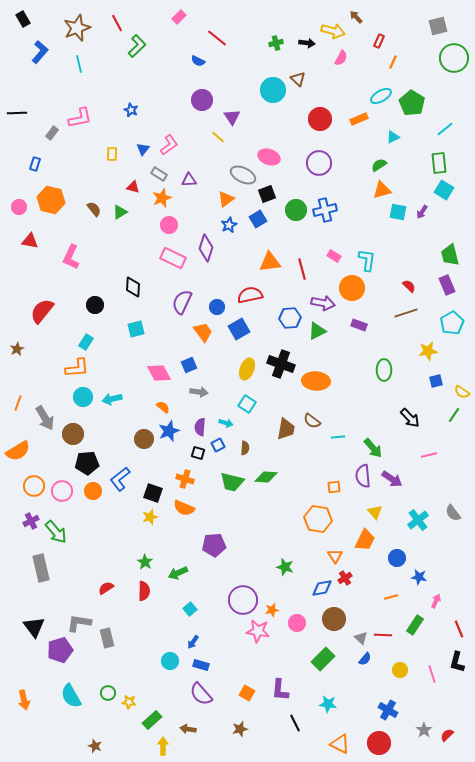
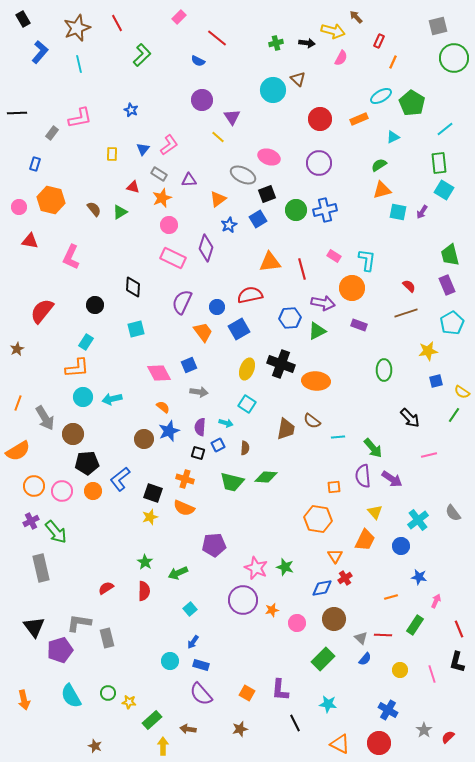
green L-shape at (137, 46): moved 5 px right, 9 px down
orange triangle at (226, 199): moved 8 px left
blue circle at (397, 558): moved 4 px right, 12 px up
pink star at (258, 631): moved 2 px left, 63 px up; rotated 15 degrees clockwise
red semicircle at (447, 735): moved 1 px right, 2 px down
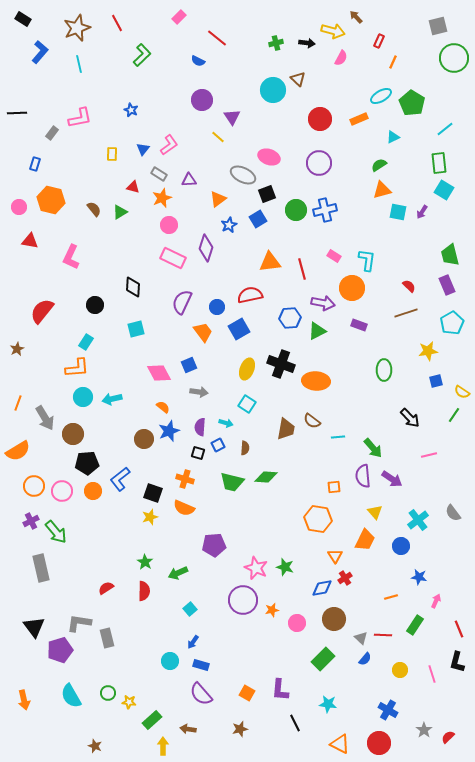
black rectangle at (23, 19): rotated 28 degrees counterclockwise
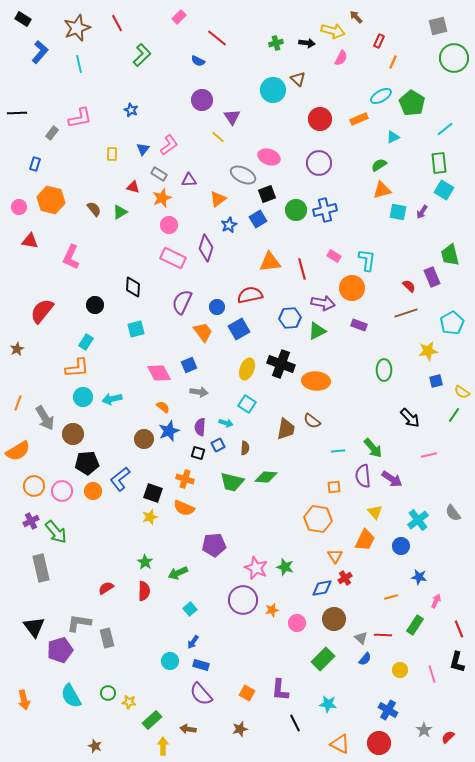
purple rectangle at (447, 285): moved 15 px left, 8 px up
cyan line at (338, 437): moved 14 px down
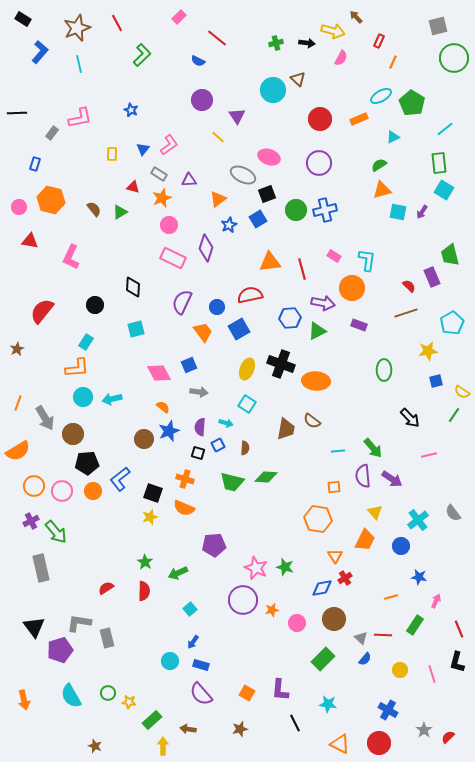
purple triangle at (232, 117): moved 5 px right, 1 px up
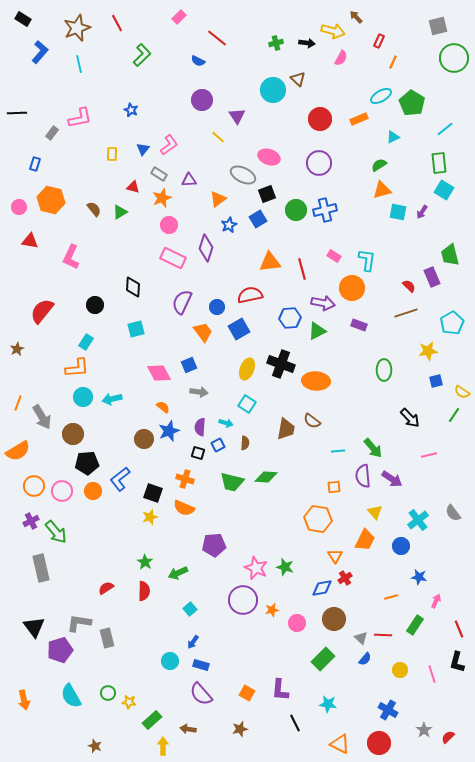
gray arrow at (45, 418): moved 3 px left, 1 px up
brown semicircle at (245, 448): moved 5 px up
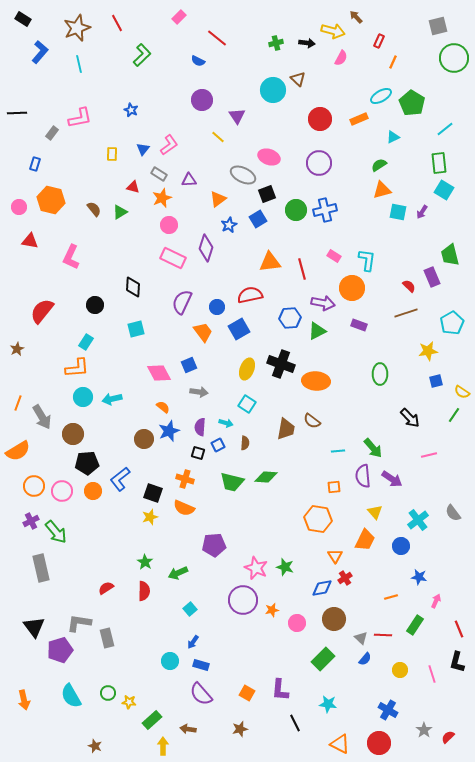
green ellipse at (384, 370): moved 4 px left, 4 px down
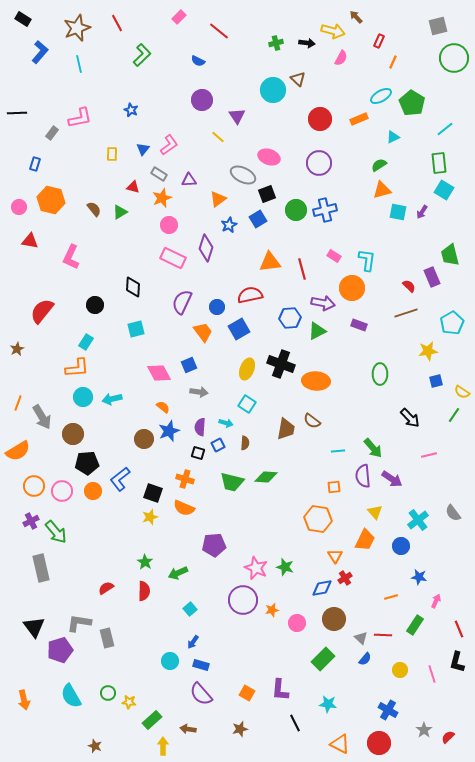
red line at (217, 38): moved 2 px right, 7 px up
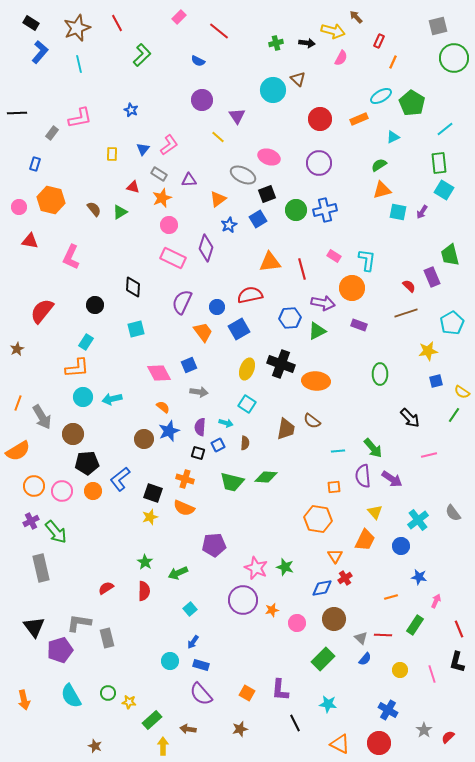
black rectangle at (23, 19): moved 8 px right, 4 px down
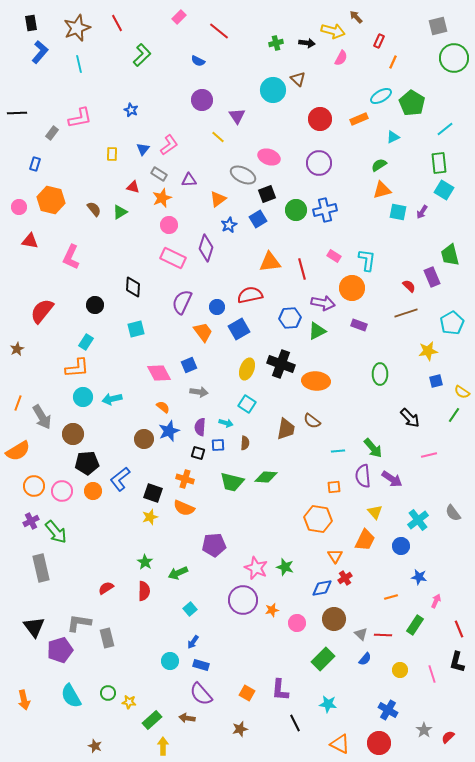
black rectangle at (31, 23): rotated 49 degrees clockwise
blue square at (218, 445): rotated 24 degrees clockwise
gray triangle at (361, 638): moved 4 px up
brown arrow at (188, 729): moved 1 px left, 11 px up
